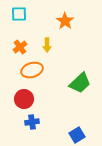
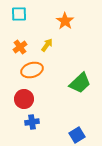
yellow arrow: rotated 144 degrees counterclockwise
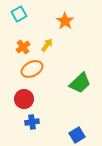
cyan square: rotated 28 degrees counterclockwise
orange cross: moved 3 px right
orange ellipse: moved 1 px up; rotated 10 degrees counterclockwise
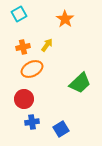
orange star: moved 2 px up
orange cross: rotated 24 degrees clockwise
blue square: moved 16 px left, 6 px up
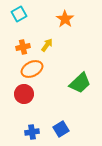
red circle: moved 5 px up
blue cross: moved 10 px down
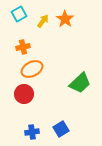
yellow arrow: moved 4 px left, 24 px up
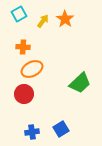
orange cross: rotated 16 degrees clockwise
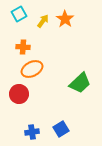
red circle: moved 5 px left
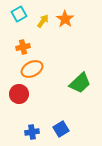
orange cross: rotated 16 degrees counterclockwise
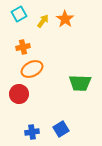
green trapezoid: rotated 45 degrees clockwise
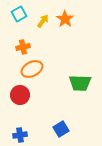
red circle: moved 1 px right, 1 px down
blue cross: moved 12 px left, 3 px down
